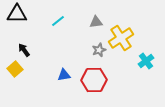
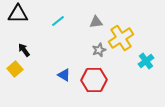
black triangle: moved 1 px right
blue triangle: rotated 40 degrees clockwise
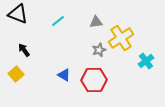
black triangle: rotated 20 degrees clockwise
yellow square: moved 1 px right, 5 px down
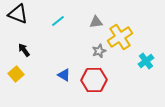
yellow cross: moved 1 px left, 1 px up
gray star: moved 1 px down
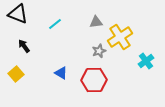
cyan line: moved 3 px left, 3 px down
black arrow: moved 4 px up
blue triangle: moved 3 px left, 2 px up
